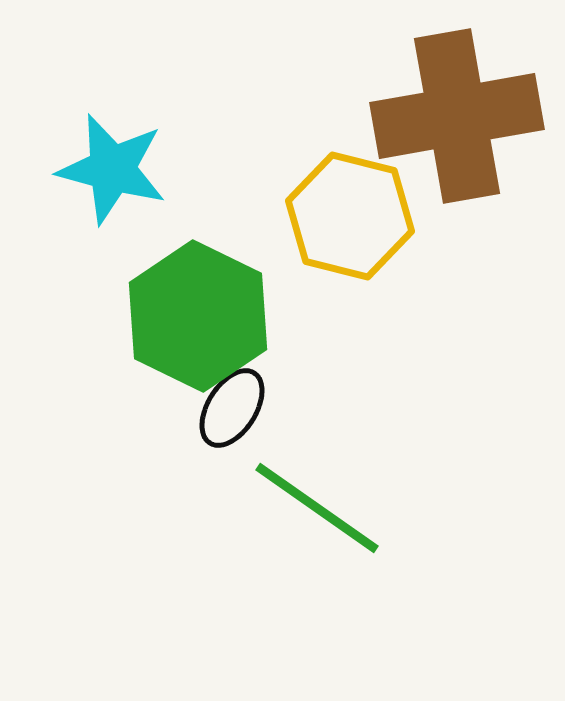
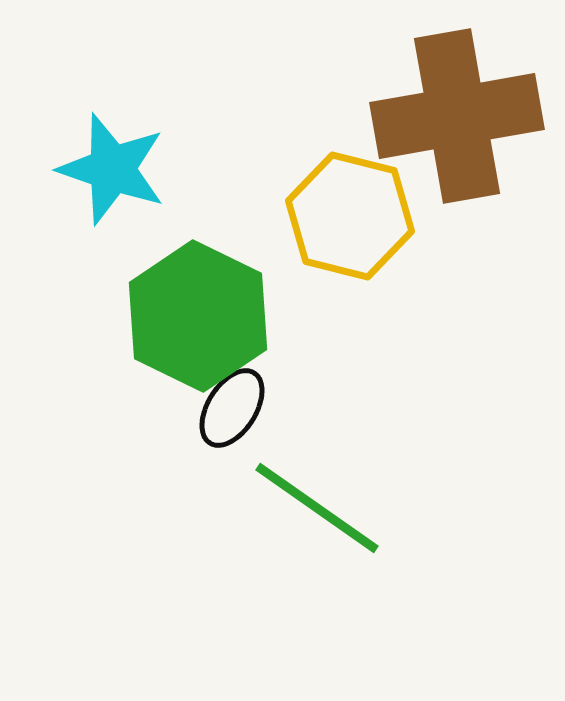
cyan star: rotated 4 degrees clockwise
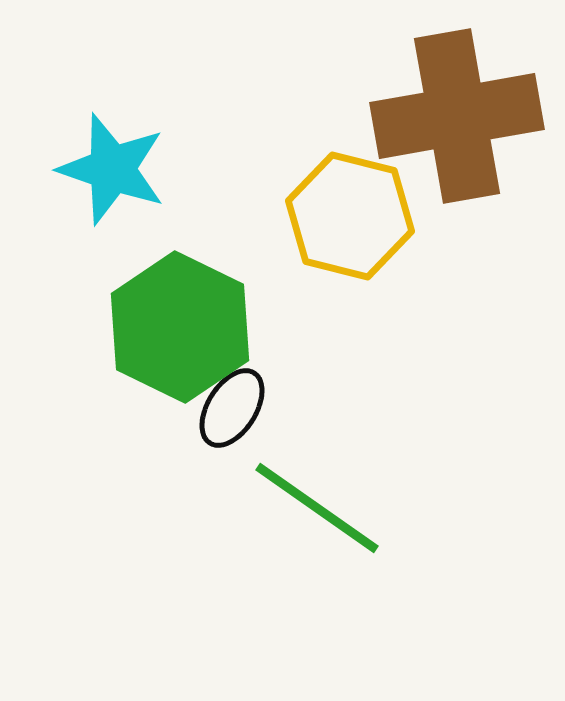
green hexagon: moved 18 px left, 11 px down
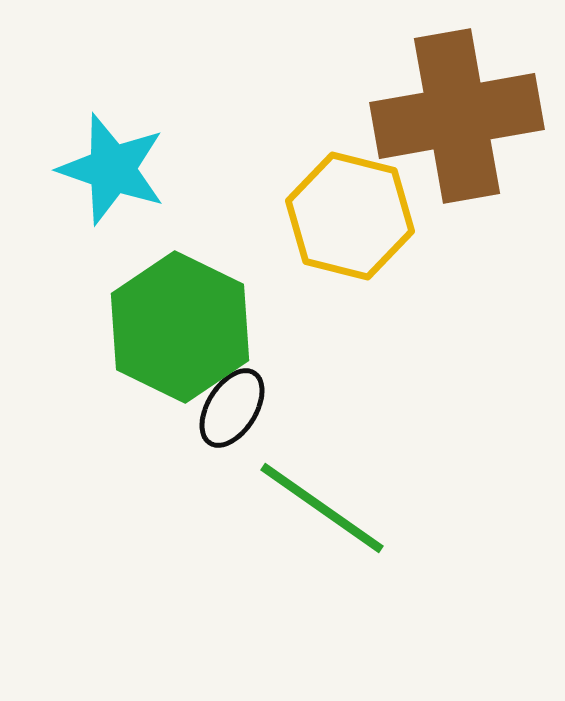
green line: moved 5 px right
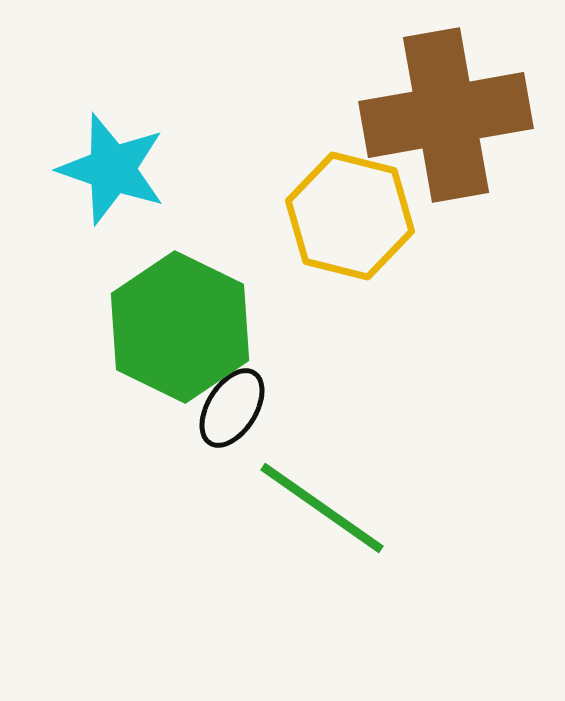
brown cross: moved 11 px left, 1 px up
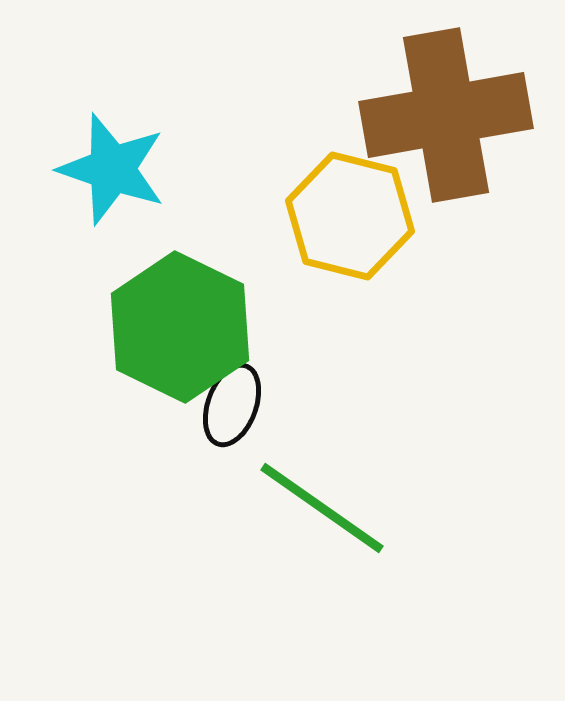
black ellipse: moved 3 px up; rotated 12 degrees counterclockwise
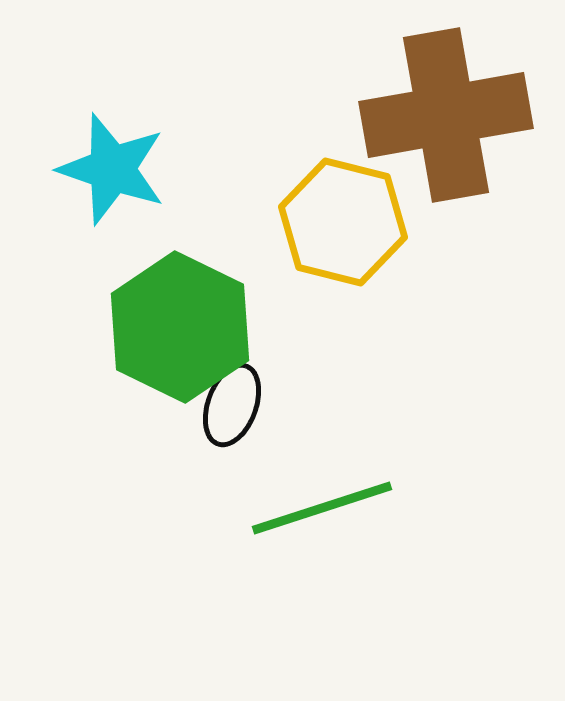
yellow hexagon: moved 7 px left, 6 px down
green line: rotated 53 degrees counterclockwise
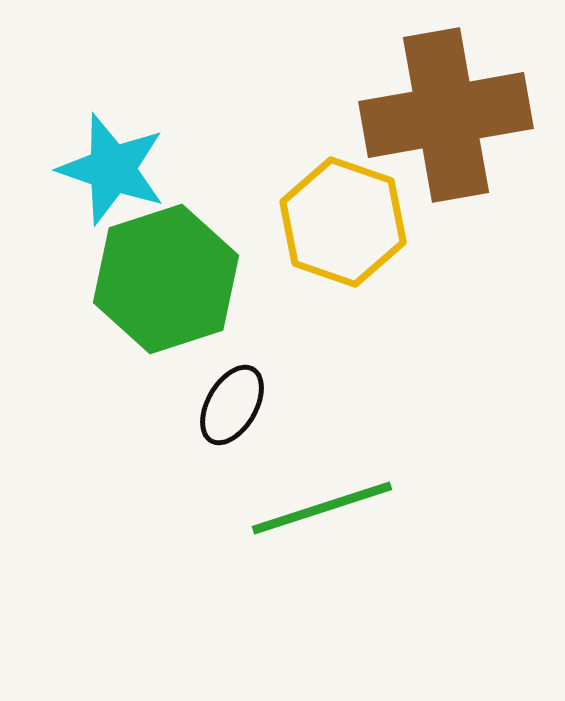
yellow hexagon: rotated 5 degrees clockwise
green hexagon: moved 14 px left, 48 px up; rotated 16 degrees clockwise
black ellipse: rotated 10 degrees clockwise
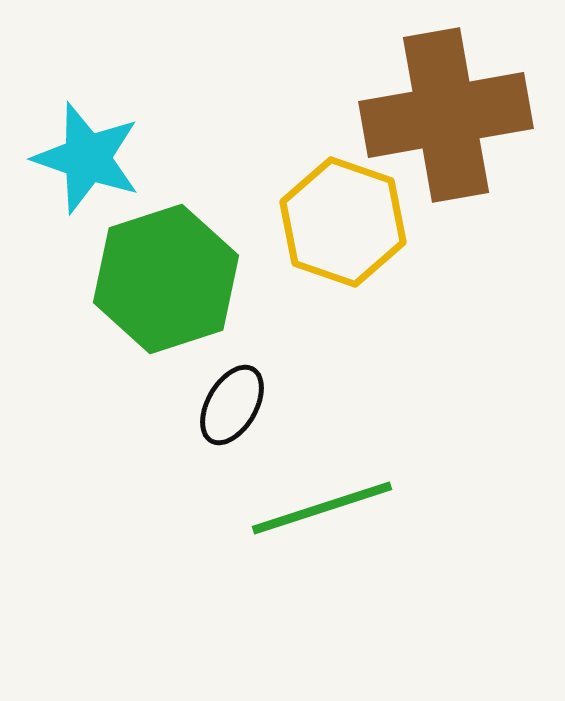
cyan star: moved 25 px left, 11 px up
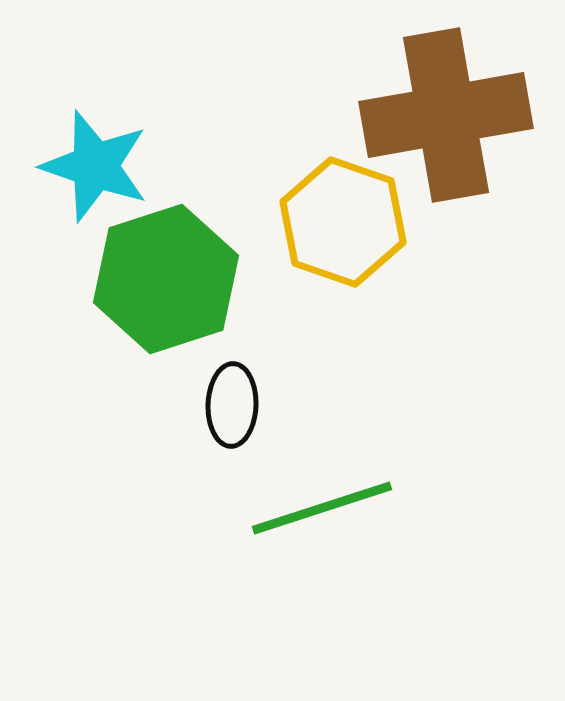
cyan star: moved 8 px right, 8 px down
black ellipse: rotated 28 degrees counterclockwise
